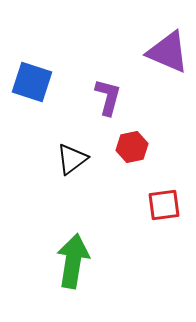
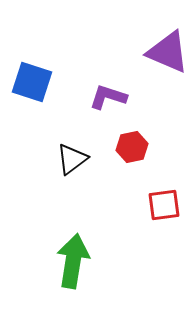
purple L-shape: rotated 87 degrees counterclockwise
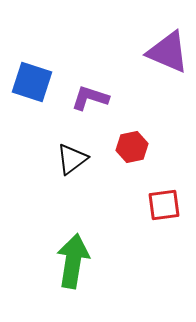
purple L-shape: moved 18 px left, 1 px down
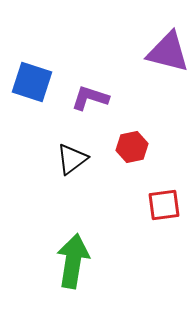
purple triangle: rotated 9 degrees counterclockwise
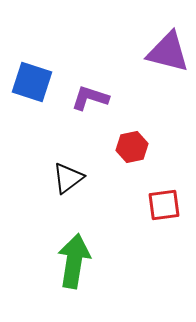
black triangle: moved 4 px left, 19 px down
green arrow: moved 1 px right
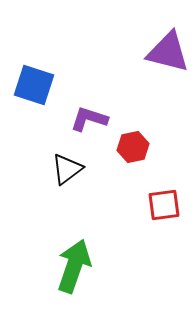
blue square: moved 2 px right, 3 px down
purple L-shape: moved 1 px left, 21 px down
red hexagon: moved 1 px right
black triangle: moved 1 px left, 9 px up
green arrow: moved 5 px down; rotated 10 degrees clockwise
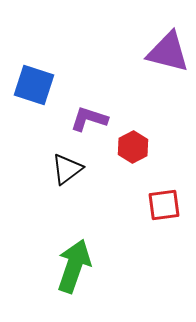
red hexagon: rotated 16 degrees counterclockwise
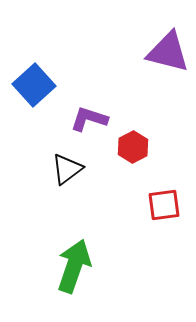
blue square: rotated 30 degrees clockwise
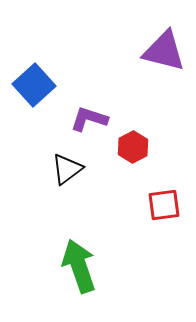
purple triangle: moved 4 px left, 1 px up
green arrow: moved 5 px right; rotated 38 degrees counterclockwise
